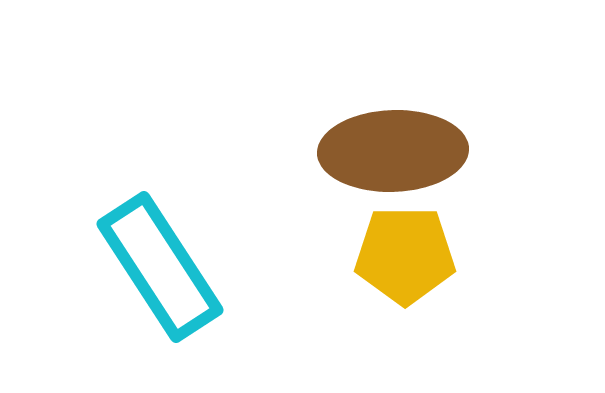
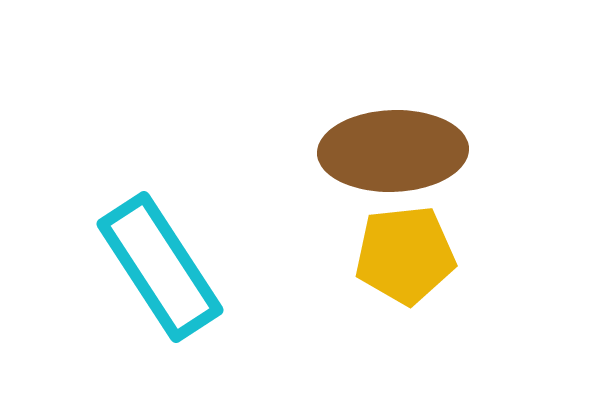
yellow pentagon: rotated 6 degrees counterclockwise
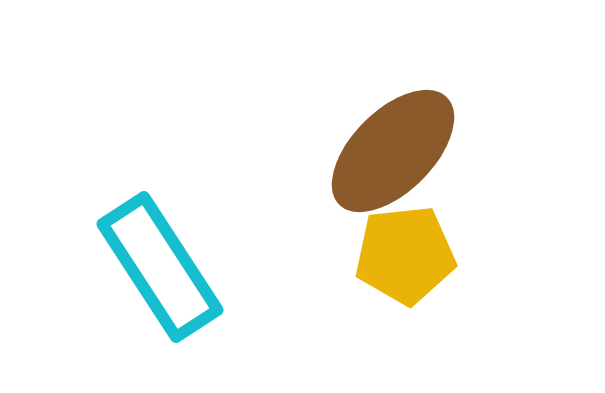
brown ellipse: rotated 43 degrees counterclockwise
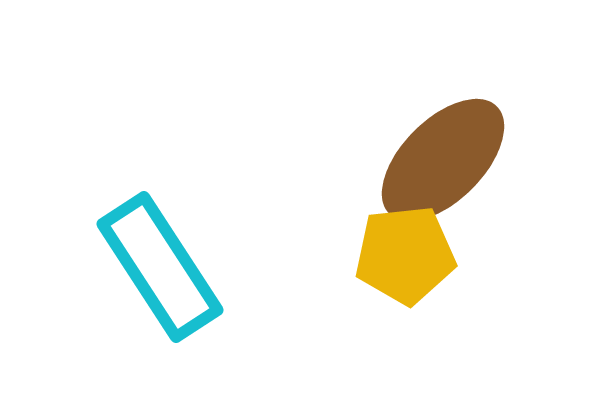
brown ellipse: moved 50 px right, 9 px down
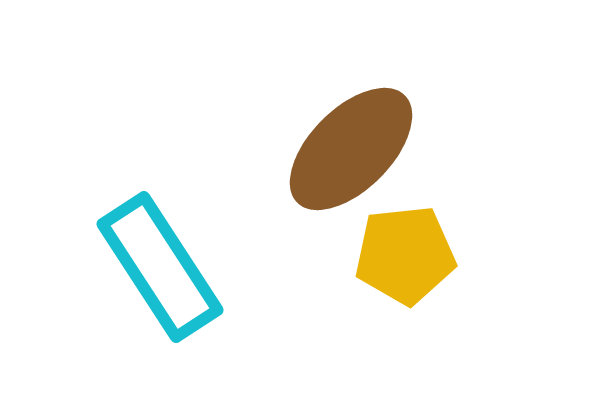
brown ellipse: moved 92 px left, 11 px up
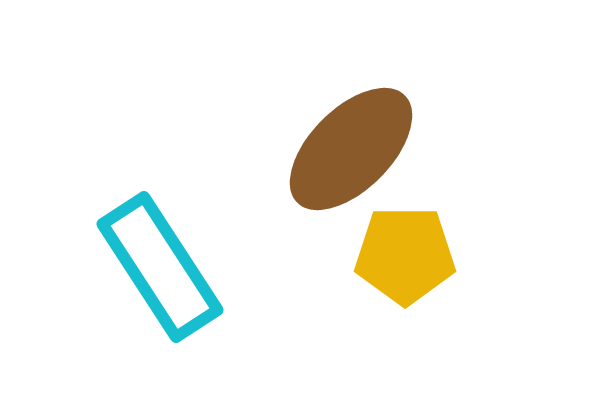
yellow pentagon: rotated 6 degrees clockwise
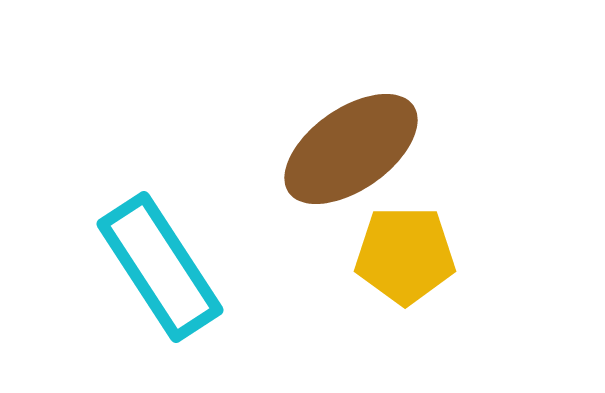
brown ellipse: rotated 10 degrees clockwise
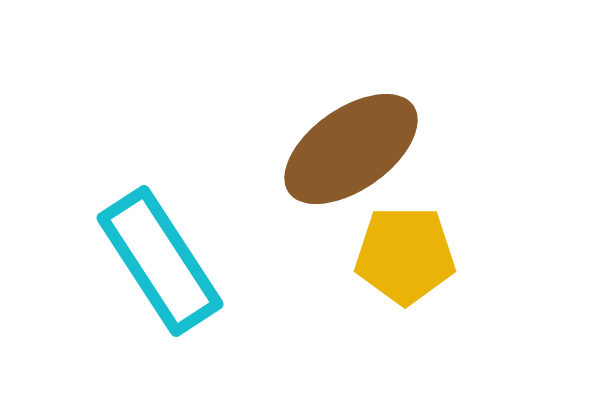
cyan rectangle: moved 6 px up
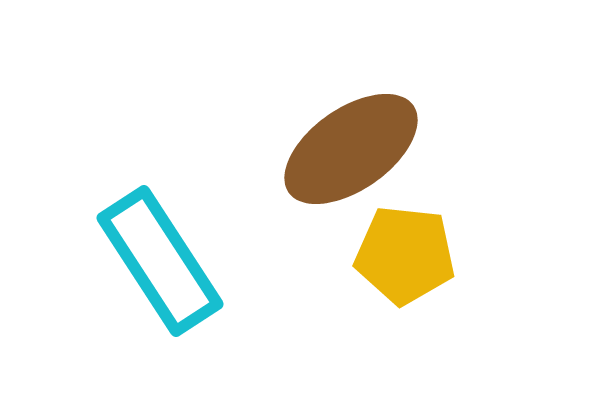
yellow pentagon: rotated 6 degrees clockwise
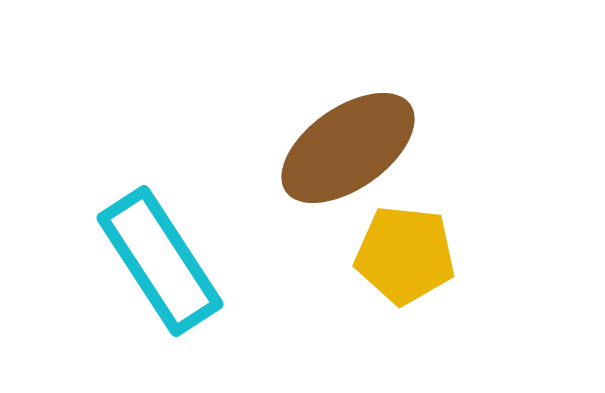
brown ellipse: moved 3 px left, 1 px up
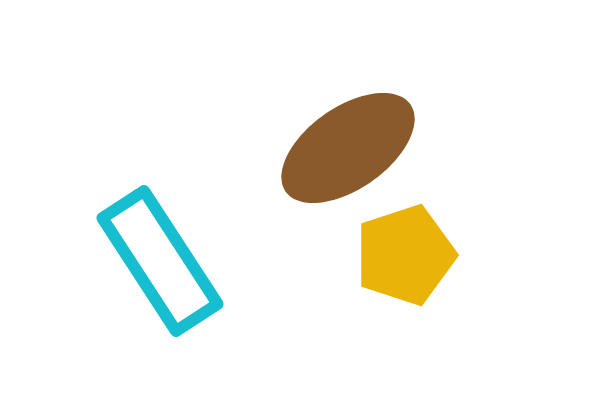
yellow pentagon: rotated 24 degrees counterclockwise
